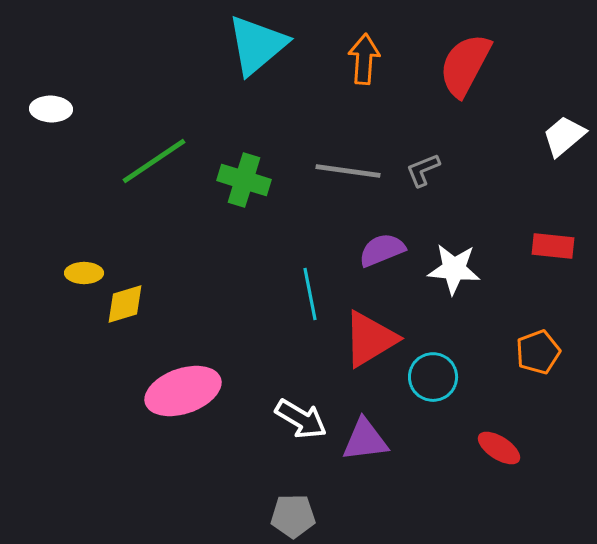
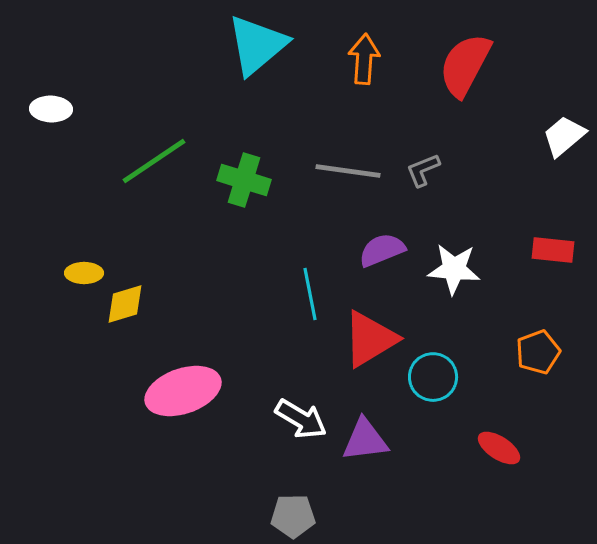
red rectangle: moved 4 px down
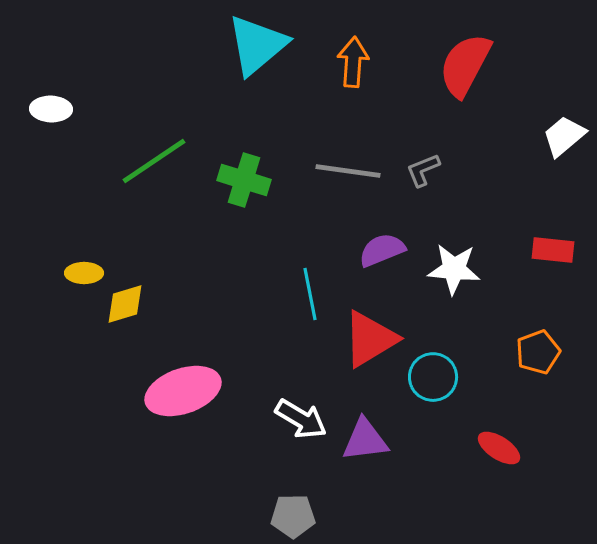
orange arrow: moved 11 px left, 3 px down
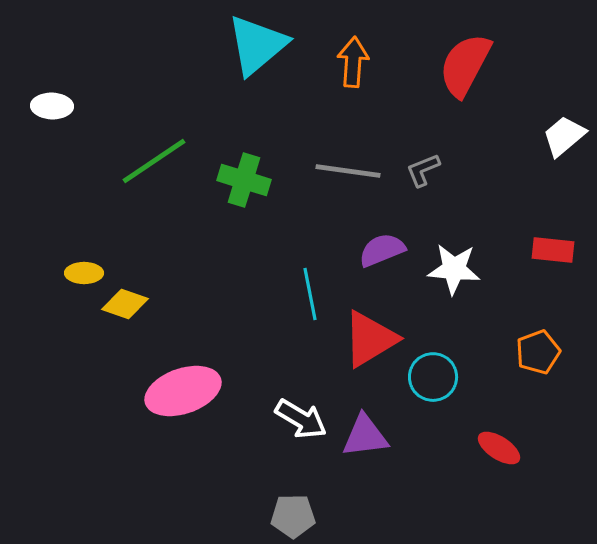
white ellipse: moved 1 px right, 3 px up
yellow diamond: rotated 36 degrees clockwise
purple triangle: moved 4 px up
